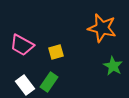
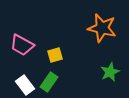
yellow square: moved 1 px left, 3 px down
green star: moved 3 px left, 6 px down; rotated 18 degrees clockwise
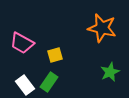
pink trapezoid: moved 2 px up
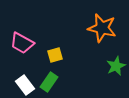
green star: moved 6 px right, 6 px up
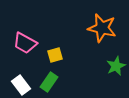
pink trapezoid: moved 3 px right
white rectangle: moved 4 px left
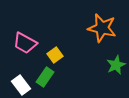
yellow square: rotated 21 degrees counterclockwise
green star: moved 1 px up
green rectangle: moved 4 px left, 5 px up
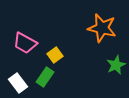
white rectangle: moved 3 px left, 2 px up
